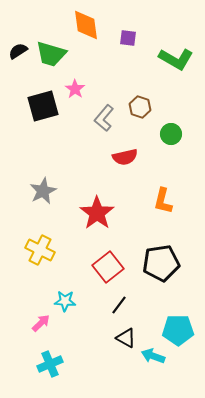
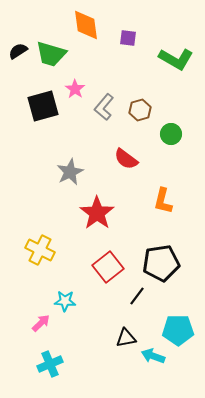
brown hexagon: moved 3 px down; rotated 25 degrees clockwise
gray L-shape: moved 11 px up
red semicircle: moved 1 px right, 2 px down; rotated 50 degrees clockwise
gray star: moved 27 px right, 19 px up
black line: moved 18 px right, 9 px up
black triangle: rotated 40 degrees counterclockwise
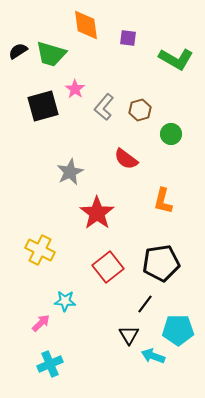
black line: moved 8 px right, 8 px down
black triangle: moved 3 px right, 3 px up; rotated 50 degrees counterclockwise
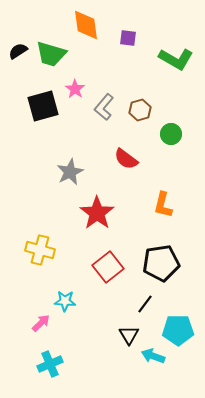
orange L-shape: moved 4 px down
yellow cross: rotated 12 degrees counterclockwise
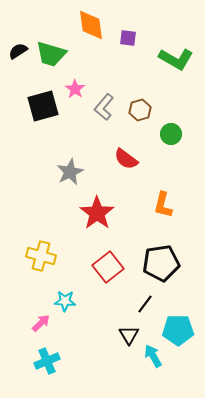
orange diamond: moved 5 px right
yellow cross: moved 1 px right, 6 px down
cyan arrow: rotated 40 degrees clockwise
cyan cross: moved 3 px left, 3 px up
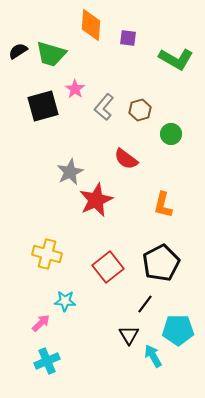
orange diamond: rotated 12 degrees clockwise
red star: moved 1 px left, 13 px up; rotated 12 degrees clockwise
yellow cross: moved 6 px right, 2 px up
black pentagon: rotated 18 degrees counterclockwise
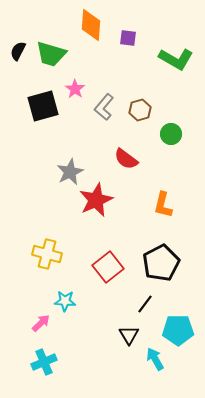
black semicircle: rotated 30 degrees counterclockwise
cyan arrow: moved 2 px right, 3 px down
cyan cross: moved 3 px left, 1 px down
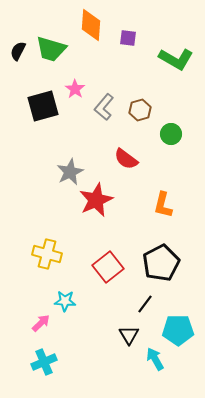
green trapezoid: moved 5 px up
